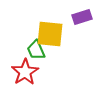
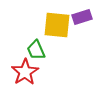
yellow square: moved 7 px right, 9 px up
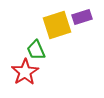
yellow square: rotated 24 degrees counterclockwise
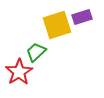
green trapezoid: moved 2 px down; rotated 70 degrees clockwise
red star: moved 6 px left
